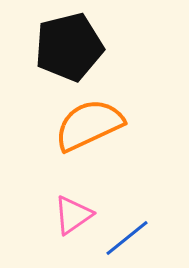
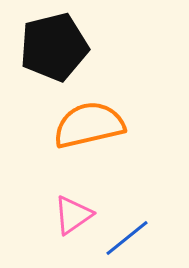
black pentagon: moved 15 px left
orange semicircle: rotated 12 degrees clockwise
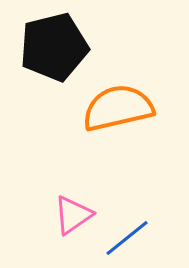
orange semicircle: moved 29 px right, 17 px up
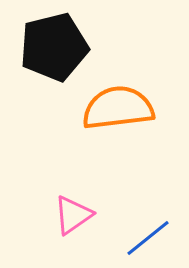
orange semicircle: rotated 6 degrees clockwise
blue line: moved 21 px right
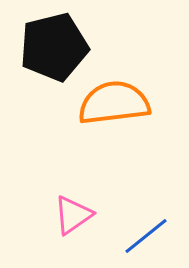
orange semicircle: moved 4 px left, 5 px up
blue line: moved 2 px left, 2 px up
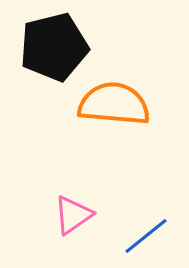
orange semicircle: moved 1 px down; rotated 12 degrees clockwise
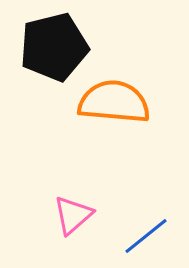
orange semicircle: moved 2 px up
pink triangle: rotated 6 degrees counterclockwise
